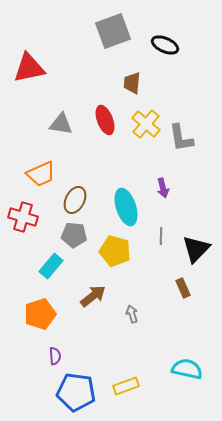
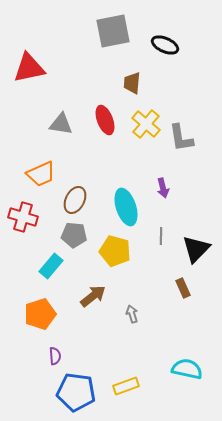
gray square: rotated 9 degrees clockwise
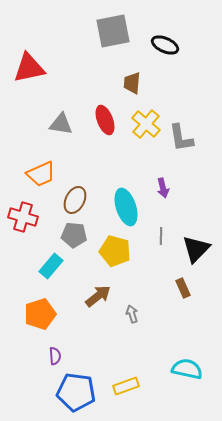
brown arrow: moved 5 px right
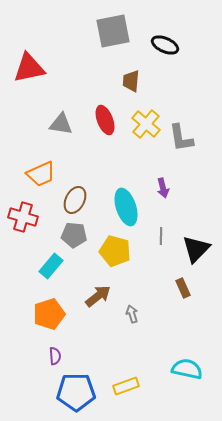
brown trapezoid: moved 1 px left, 2 px up
orange pentagon: moved 9 px right
blue pentagon: rotated 9 degrees counterclockwise
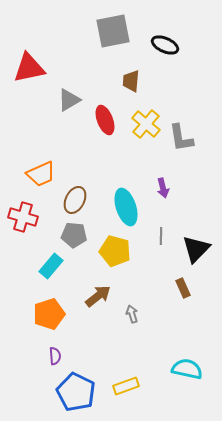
gray triangle: moved 8 px right, 24 px up; rotated 40 degrees counterclockwise
blue pentagon: rotated 27 degrees clockwise
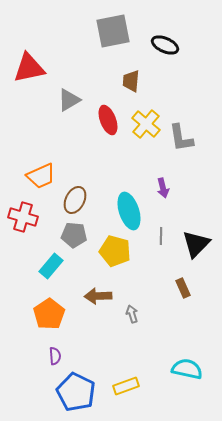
red ellipse: moved 3 px right
orange trapezoid: moved 2 px down
cyan ellipse: moved 3 px right, 4 px down
black triangle: moved 5 px up
brown arrow: rotated 144 degrees counterclockwise
orange pentagon: rotated 16 degrees counterclockwise
